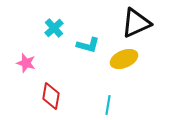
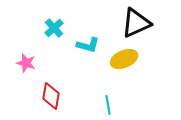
cyan line: rotated 18 degrees counterclockwise
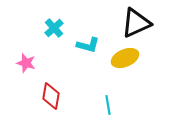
yellow ellipse: moved 1 px right, 1 px up
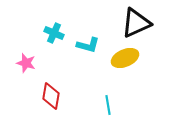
cyan cross: moved 5 px down; rotated 24 degrees counterclockwise
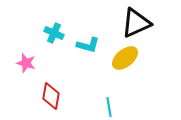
yellow ellipse: rotated 16 degrees counterclockwise
cyan line: moved 1 px right, 2 px down
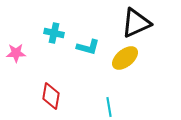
cyan cross: rotated 12 degrees counterclockwise
cyan L-shape: moved 2 px down
pink star: moved 10 px left, 10 px up; rotated 18 degrees counterclockwise
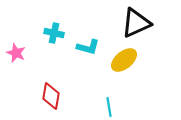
pink star: rotated 24 degrees clockwise
yellow ellipse: moved 1 px left, 2 px down
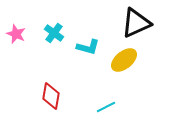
cyan cross: rotated 24 degrees clockwise
pink star: moved 19 px up
cyan line: moved 3 px left; rotated 72 degrees clockwise
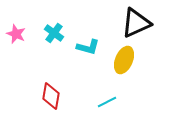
yellow ellipse: rotated 28 degrees counterclockwise
cyan line: moved 1 px right, 5 px up
